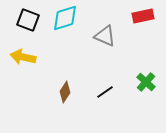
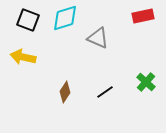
gray triangle: moved 7 px left, 2 px down
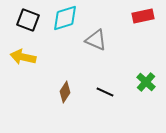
gray triangle: moved 2 px left, 2 px down
black line: rotated 60 degrees clockwise
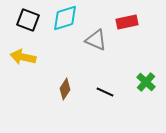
red rectangle: moved 16 px left, 6 px down
brown diamond: moved 3 px up
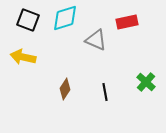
black line: rotated 54 degrees clockwise
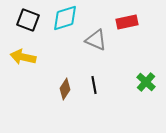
black line: moved 11 px left, 7 px up
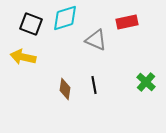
black square: moved 3 px right, 4 px down
brown diamond: rotated 25 degrees counterclockwise
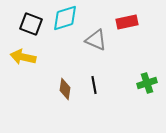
green cross: moved 1 px right, 1 px down; rotated 30 degrees clockwise
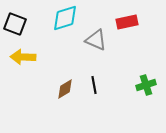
black square: moved 16 px left
yellow arrow: rotated 10 degrees counterclockwise
green cross: moved 1 px left, 2 px down
brown diamond: rotated 50 degrees clockwise
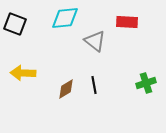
cyan diamond: rotated 12 degrees clockwise
red rectangle: rotated 15 degrees clockwise
gray triangle: moved 1 px left, 1 px down; rotated 15 degrees clockwise
yellow arrow: moved 16 px down
green cross: moved 2 px up
brown diamond: moved 1 px right
